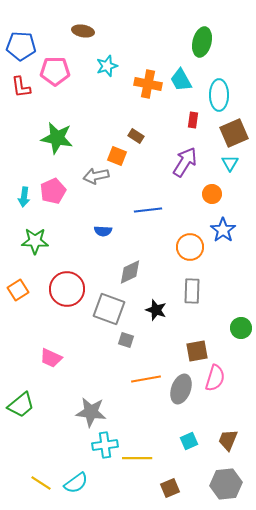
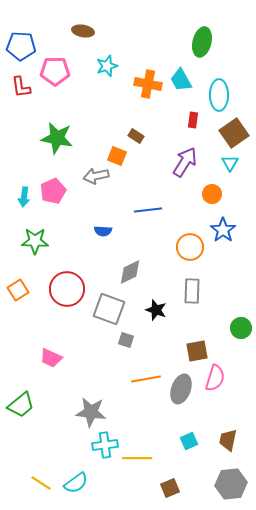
brown square at (234, 133): rotated 12 degrees counterclockwise
brown trapezoid at (228, 440): rotated 10 degrees counterclockwise
gray hexagon at (226, 484): moved 5 px right
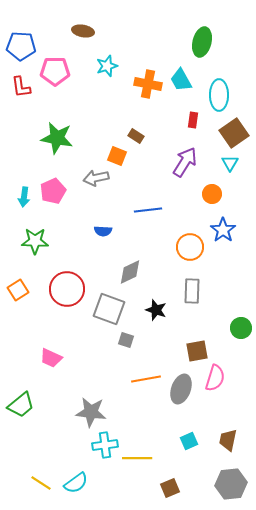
gray arrow at (96, 176): moved 2 px down
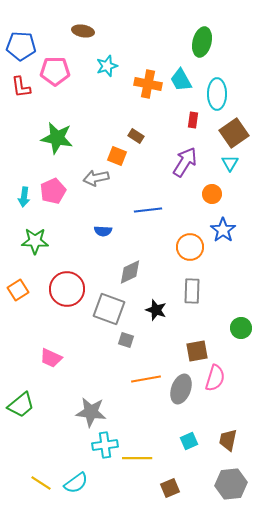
cyan ellipse at (219, 95): moved 2 px left, 1 px up
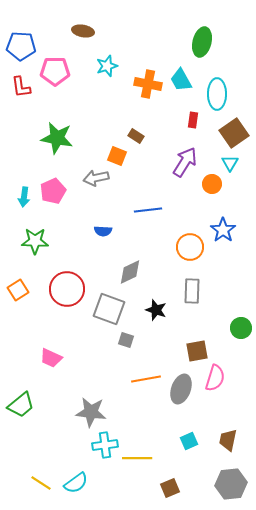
orange circle at (212, 194): moved 10 px up
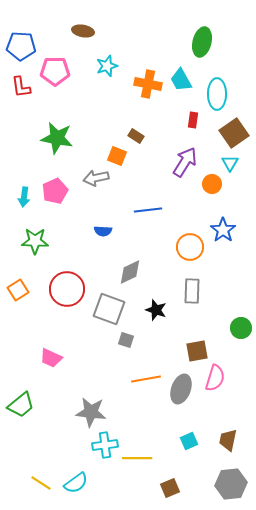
pink pentagon at (53, 191): moved 2 px right
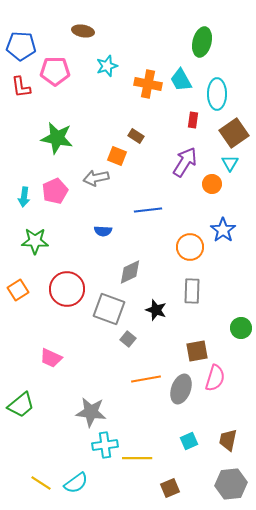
gray square at (126, 340): moved 2 px right, 1 px up; rotated 21 degrees clockwise
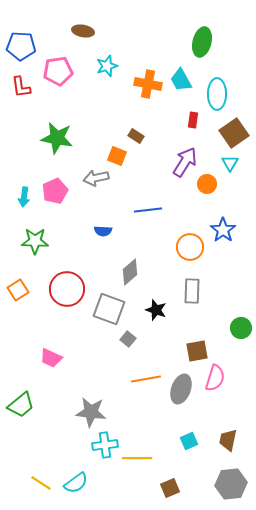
pink pentagon at (55, 71): moved 3 px right; rotated 8 degrees counterclockwise
orange circle at (212, 184): moved 5 px left
gray diamond at (130, 272): rotated 16 degrees counterclockwise
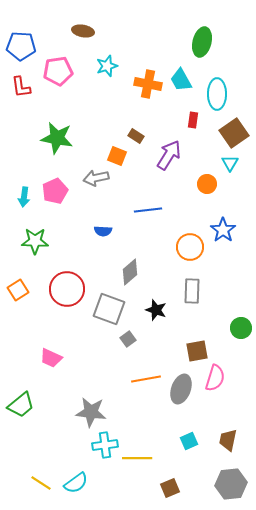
purple arrow at (185, 162): moved 16 px left, 7 px up
gray square at (128, 339): rotated 14 degrees clockwise
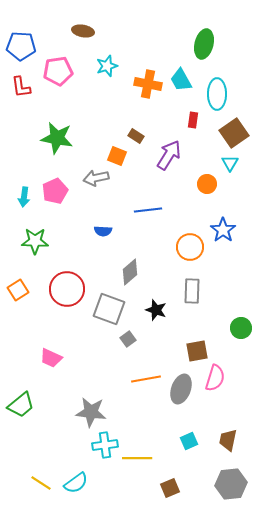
green ellipse at (202, 42): moved 2 px right, 2 px down
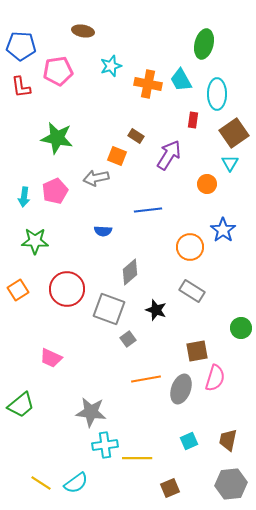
cyan star at (107, 66): moved 4 px right
gray rectangle at (192, 291): rotated 60 degrees counterclockwise
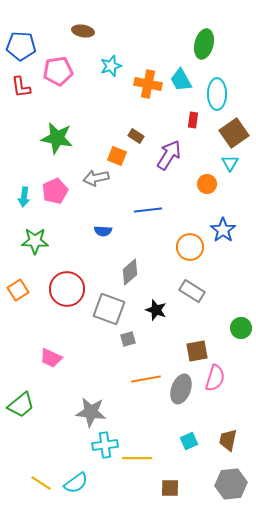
gray square at (128, 339): rotated 21 degrees clockwise
brown square at (170, 488): rotated 24 degrees clockwise
